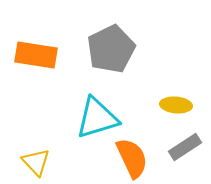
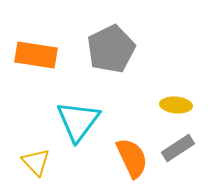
cyan triangle: moved 19 px left, 3 px down; rotated 36 degrees counterclockwise
gray rectangle: moved 7 px left, 1 px down
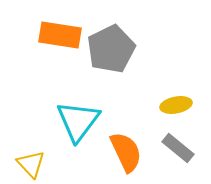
orange rectangle: moved 24 px right, 20 px up
yellow ellipse: rotated 16 degrees counterclockwise
gray rectangle: rotated 72 degrees clockwise
orange semicircle: moved 6 px left, 6 px up
yellow triangle: moved 5 px left, 2 px down
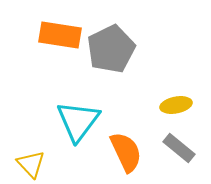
gray rectangle: moved 1 px right
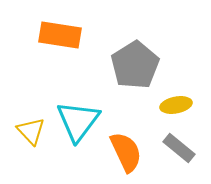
gray pentagon: moved 24 px right, 16 px down; rotated 6 degrees counterclockwise
yellow triangle: moved 33 px up
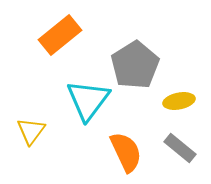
orange rectangle: rotated 48 degrees counterclockwise
yellow ellipse: moved 3 px right, 4 px up
cyan triangle: moved 10 px right, 21 px up
yellow triangle: rotated 20 degrees clockwise
gray rectangle: moved 1 px right
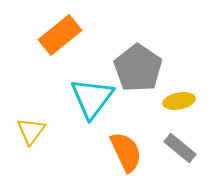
gray pentagon: moved 3 px right, 3 px down; rotated 6 degrees counterclockwise
cyan triangle: moved 4 px right, 2 px up
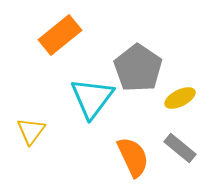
yellow ellipse: moved 1 px right, 3 px up; rotated 16 degrees counterclockwise
orange semicircle: moved 7 px right, 5 px down
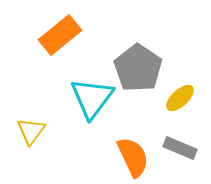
yellow ellipse: rotated 16 degrees counterclockwise
gray rectangle: rotated 16 degrees counterclockwise
